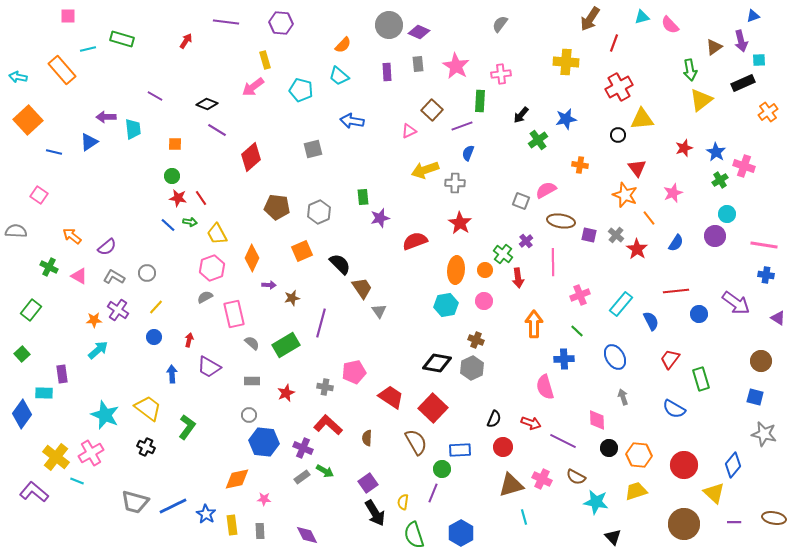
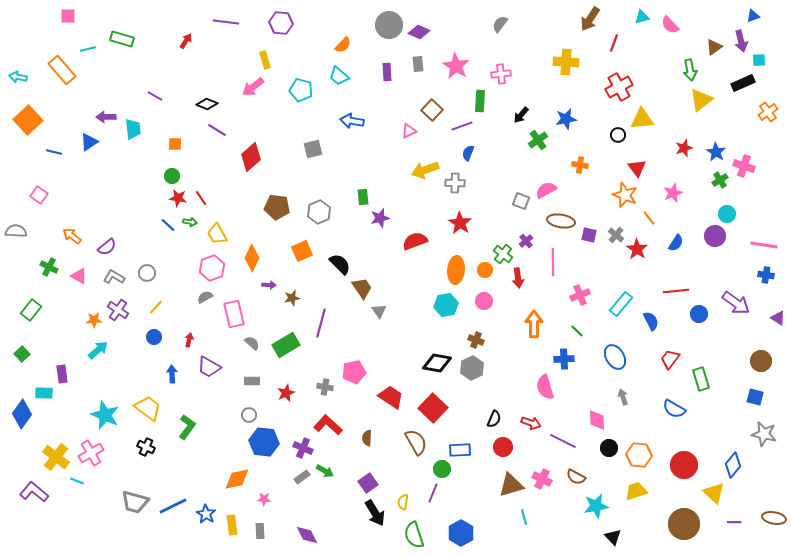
cyan star at (596, 502): moved 4 px down; rotated 20 degrees counterclockwise
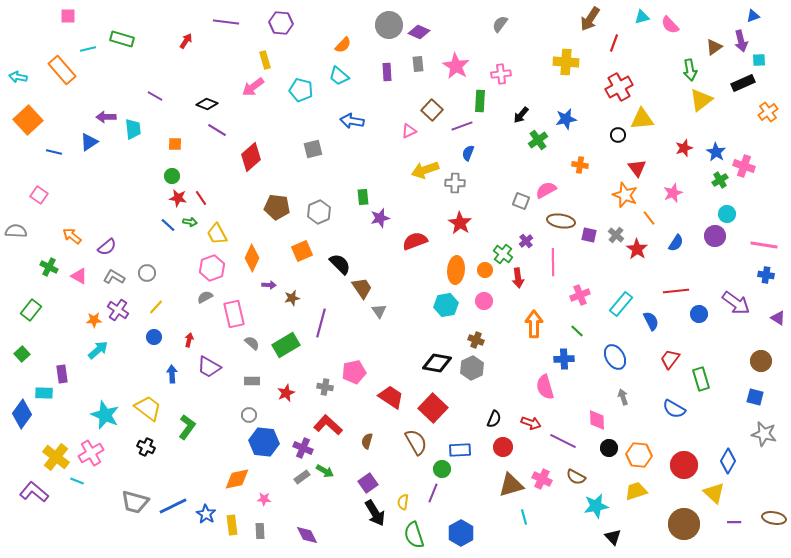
brown semicircle at (367, 438): moved 3 px down; rotated 14 degrees clockwise
blue diamond at (733, 465): moved 5 px left, 4 px up; rotated 10 degrees counterclockwise
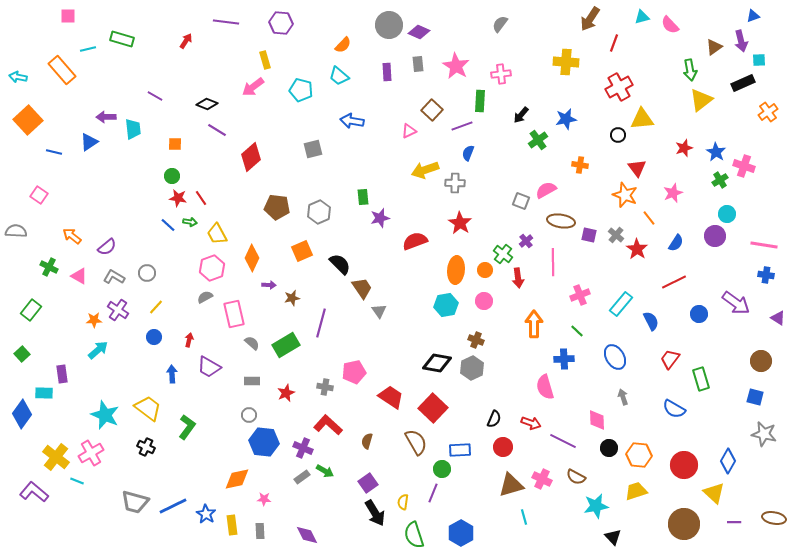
red line at (676, 291): moved 2 px left, 9 px up; rotated 20 degrees counterclockwise
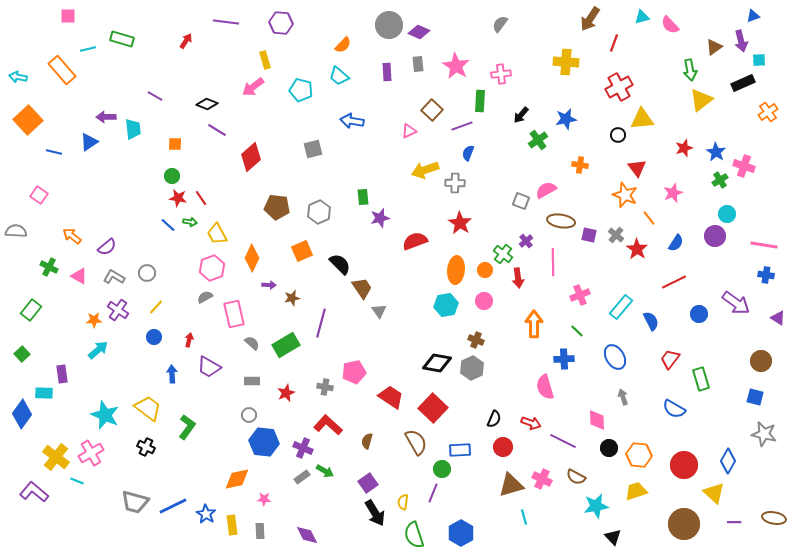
cyan rectangle at (621, 304): moved 3 px down
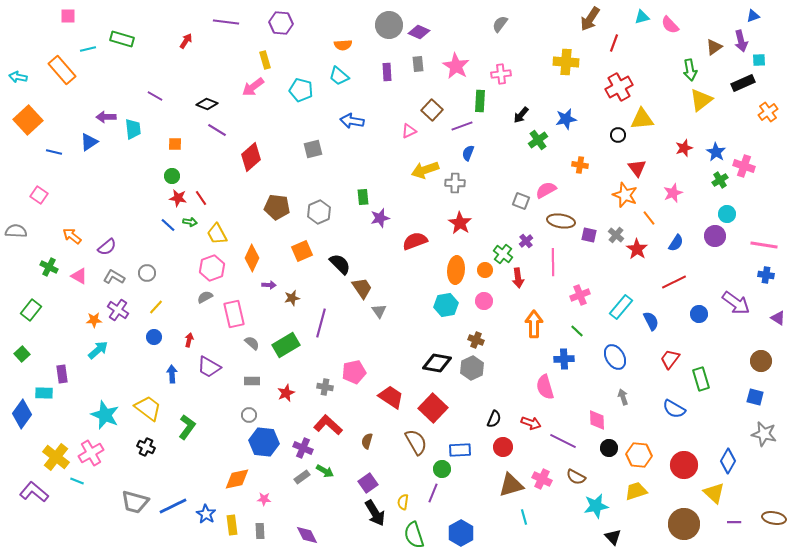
orange semicircle at (343, 45): rotated 42 degrees clockwise
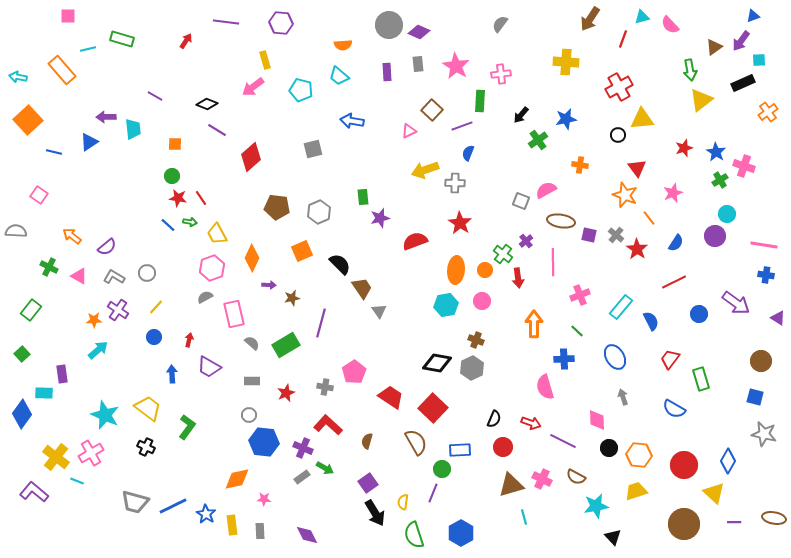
purple arrow at (741, 41): rotated 50 degrees clockwise
red line at (614, 43): moved 9 px right, 4 px up
pink circle at (484, 301): moved 2 px left
pink pentagon at (354, 372): rotated 20 degrees counterclockwise
green arrow at (325, 471): moved 3 px up
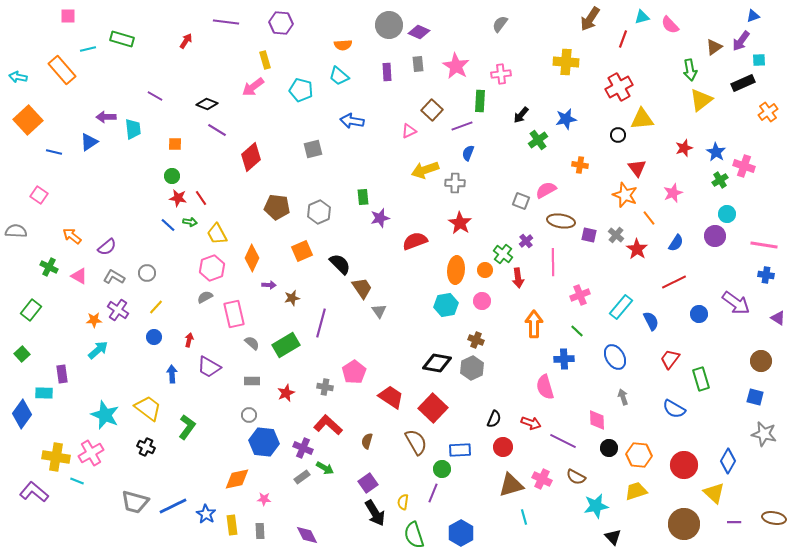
yellow cross at (56, 457): rotated 28 degrees counterclockwise
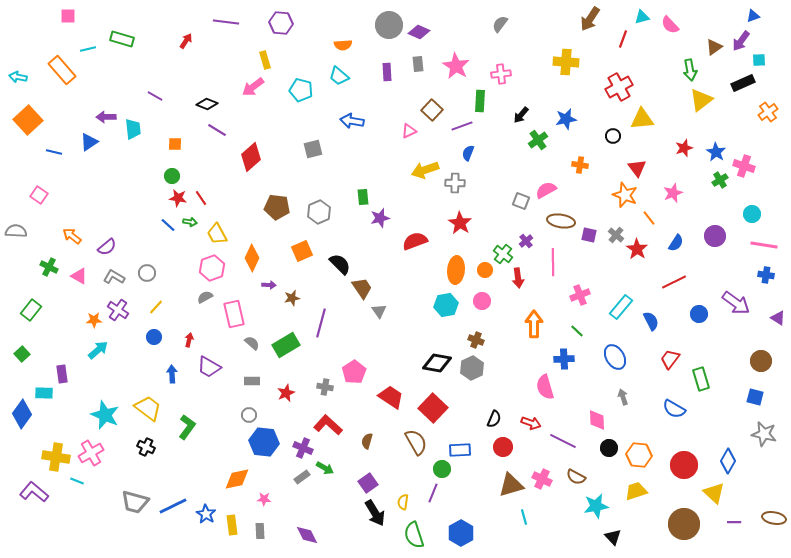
black circle at (618, 135): moved 5 px left, 1 px down
cyan circle at (727, 214): moved 25 px right
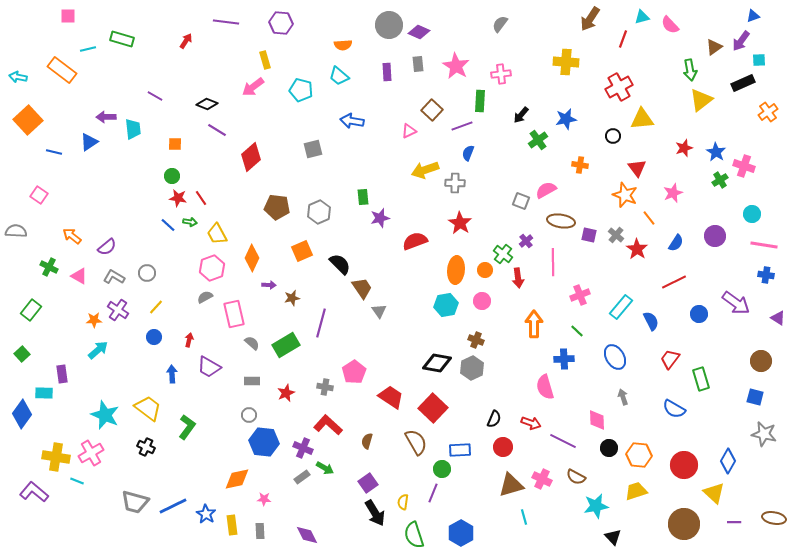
orange rectangle at (62, 70): rotated 12 degrees counterclockwise
